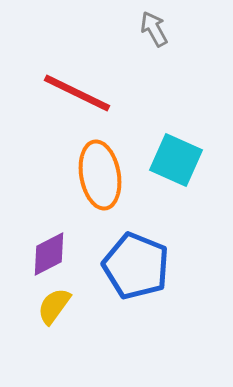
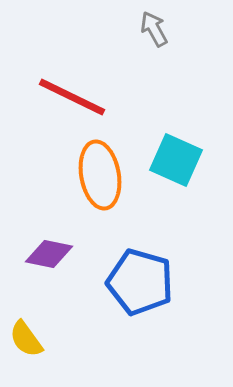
red line: moved 5 px left, 4 px down
purple diamond: rotated 39 degrees clockwise
blue pentagon: moved 4 px right, 16 px down; rotated 6 degrees counterclockwise
yellow semicircle: moved 28 px left, 33 px down; rotated 72 degrees counterclockwise
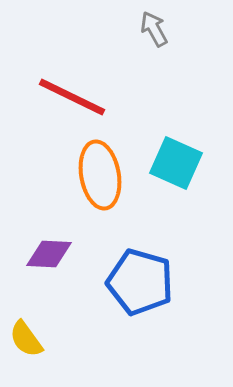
cyan square: moved 3 px down
purple diamond: rotated 9 degrees counterclockwise
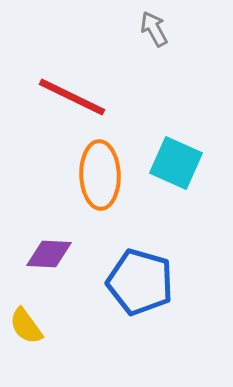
orange ellipse: rotated 8 degrees clockwise
yellow semicircle: moved 13 px up
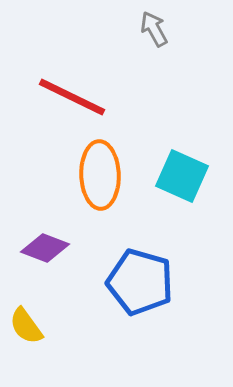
cyan square: moved 6 px right, 13 px down
purple diamond: moved 4 px left, 6 px up; rotated 18 degrees clockwise
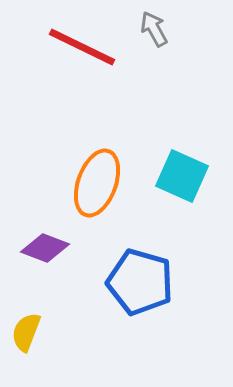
red line: moved 10 px right, 50 px up
orange ellipse: moved 3 px left, 8 px down; rotated 22 degrees clockwise
yellow semicircle: moved 6 px down; rotated 57 degrees clockwise
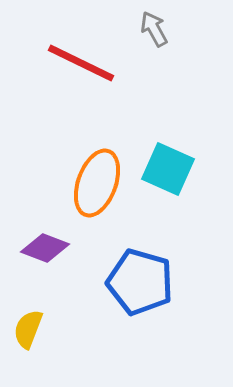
red line: moved 1 px left, 16 px down
cyan square: moved 14 px left, 7 px up
yellow semicircle: moved 2 px right, 3 px up
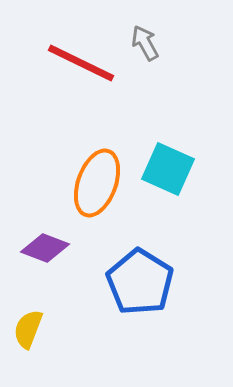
gray arrow: moved 9 px left, 14 px down
blue pentagon: rotated 16 degrees clockwise
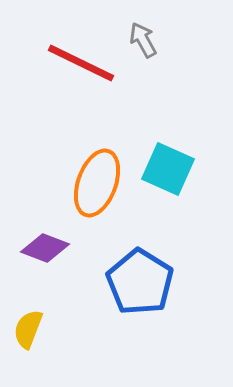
gray arrow: moved 2 px left, 3 px up
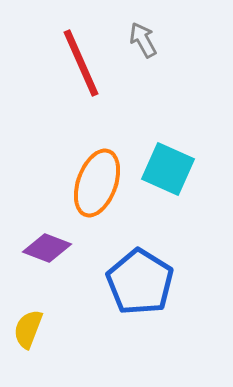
red line: rotated 40 degrees clockwise
purple diamond: moved 2 px right
